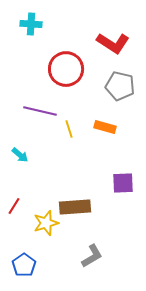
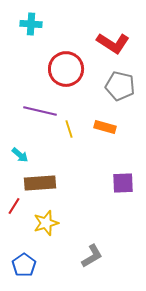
brown rectangle: moved 35 px left, 24 px up
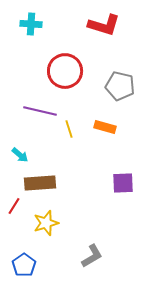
red L-shape: moved 9 px left, 18 px up; rotated 16 degrees counterclockwise
red circle: moved 1 px left, 2 px down
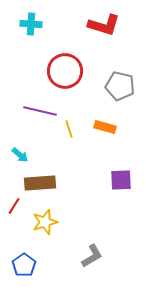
purple square: moved 2 px left, 3 px up
yellow star: moved 1 px left, 1 px up
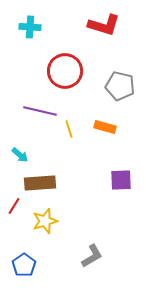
cyan cross: moved 1 px left, 3 px down
yellow star: moved 1 px up
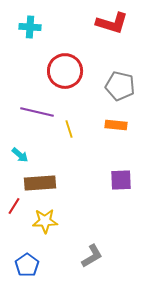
red L-shape: moved 8 px right, 2 px up
purple line: moved 3 px left, 1 px down
orange rectangle: moved 11 px right, 2 px up; rotated 10 degrees counterclockwise
yellow star: rotated 15 degrees clockwise
blue pentagon: moved 3 px right
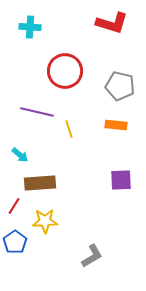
blue pentagon: moved 12 px left, 23 px up
